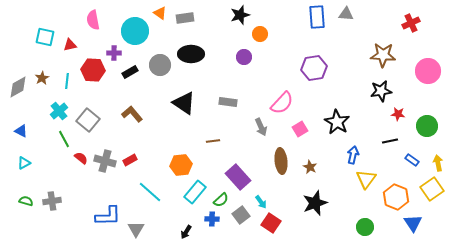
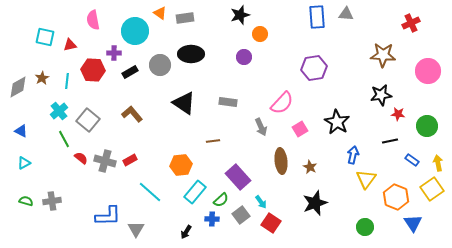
black star at (381, 91): moved 4 px down
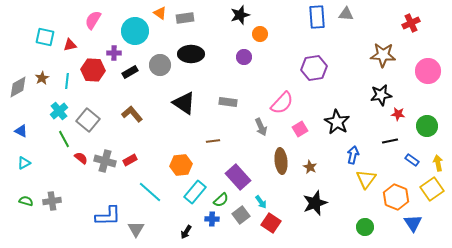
pink semicircle at (93, 20): rotated 42 degrees clockwise
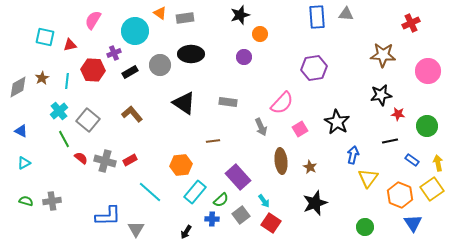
purple cross at (114, 53): rotated 24 degrees counterclockwise
yellow triangle at (366, 179): moved 2 px right, 1 px up
orange hexagon at (396, 197): moved 4 px right, 2 px up
cyan arrow at (261, 202): moved 3 px right, 1 px up
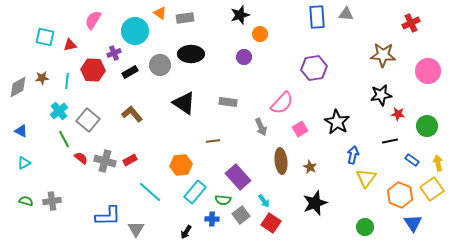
brown star at (42, 78): rotated 24 degrees clockwise
yellow triangle at (368, 178): moved 2 px left
green semicircle at (221, 200): moved 2 px right; rotated 49 degrees clockwise
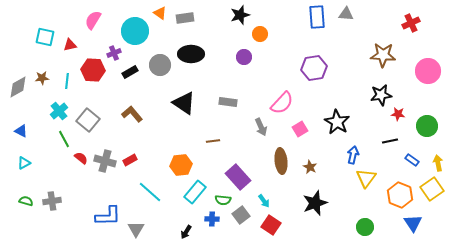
red square at (271, 223): moved 2 px down
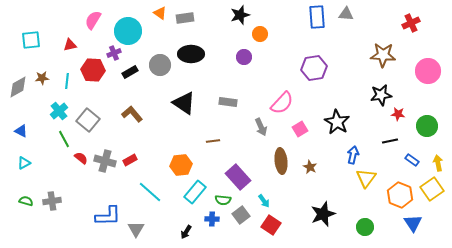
cyan circle at (135, 31): moved 7 px left
cyan square at (45, 37): moved 14 px left, 3 px down; rotated 18 degrees counterclockwise
black star at (315, 203): moved 8 px right, 11 px down
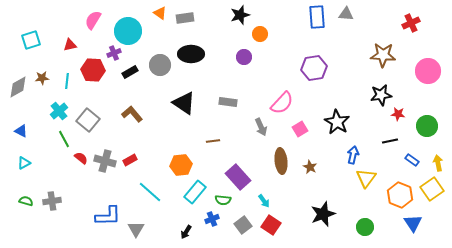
cyan square at (31, 40): rotated 12 degrees counterclockwise
gray square at (241, 215): moved 2 px right, 10 px down
blue cross at (212, 219): rotated 24 degrees counterclockwise
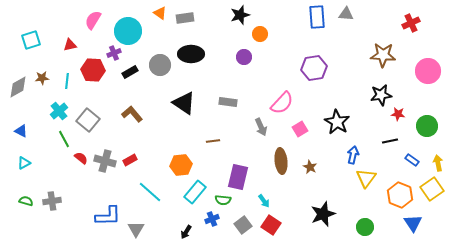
purple rectangle at (238, 177): rotated 55 degrees clockwise
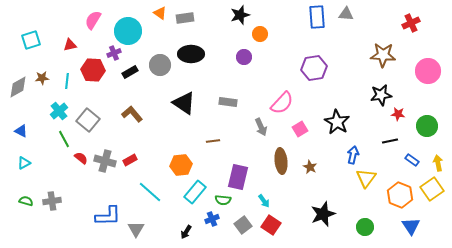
blue triangle at (413, 223): moved 2 px left, 3 px down
